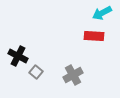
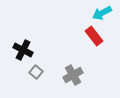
red rectangle: rotated 48 degrees clockwise
black cross: moved 5 px right, 6 px up
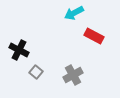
cyan arrow: moved 28 px left
red rectangle: rotated 24 degrees counterclockwise
black cross: moved 4 px left
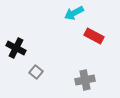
black cross: moved 3 px left, 2 px up
gray cross: moved 12 px right, 5 px down; rotated 18 degrees clockwise
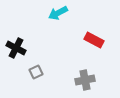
cyan arrow: moved 16 px left
red rectangle: moved 4 px down
gray square: rotated 24 degrees clockwise
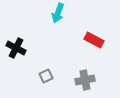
cyan arrow: rotated 42 degrees counterclockwise
gray square: moved 10 px right, 4 px down
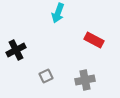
black cross: moved 2 px down; rotated 36 degrees clockwise
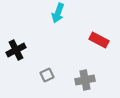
red rectangle: moved 5 px right
gray square: moved 1 px right, 1 px up
